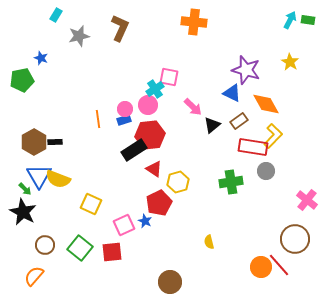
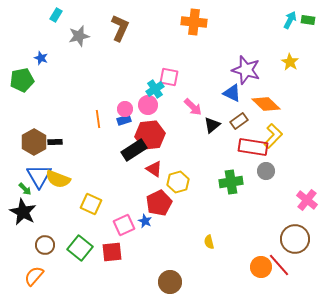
orange diamond at (266, 104): rotated 16 degrees counterclockwise
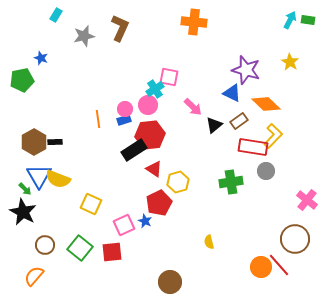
gray star at (79, 36): moved 5 px right
black triangle at (212, 125): moved 2 px right
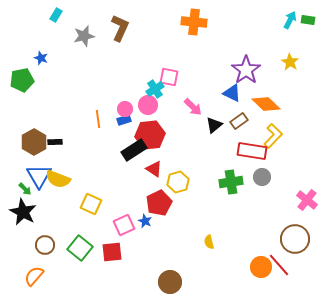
purple star at (246, 70): rotated 20 degrees clockwise
red rectangle at (253, 147): moved 1 px left, 4 px down
gray circle at (266, 171): moved 4 px left, 6 px down
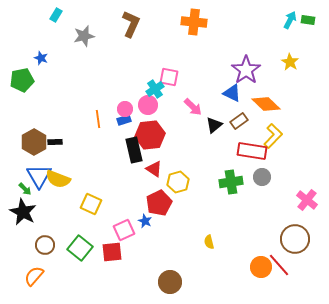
brown L-shape at (120, 28): moved 11 px right, 4 px up
black rectangle at (134, 150): rotated 70 degrees counterclockwise
pink square at (124, 225): moved 5 px down
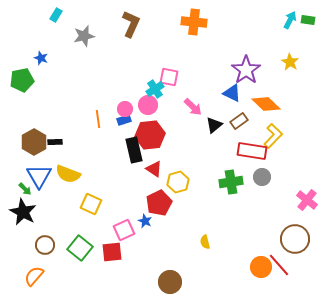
yellow semicircle at (58, 179): moved 10 px right, 5 px up
yellow semicircle at (209, 242): moved 4 px left
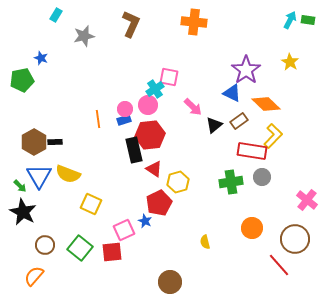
green arrow at (25, 189): moved 5 px left, 3 px up
orange circle at (261, 267): moved 9 px left, 39 px up
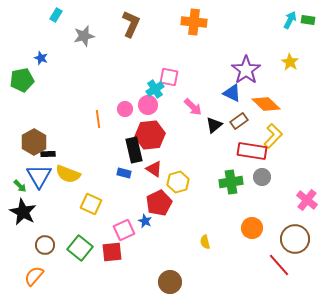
blue rectangle at (124, 120): moved 53 px down; rotated 32 degrees clockwise
black rectangle at (55, 142): moved 7 px left, 12 px down
